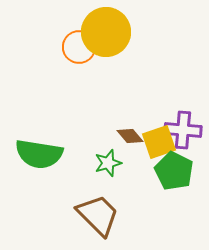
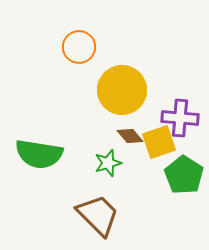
yellow circle: moved 16 px right, 58 px down
purple cross: moved 3 px left, 12 px up
green pentagon: moved 10 px right, 4 px down; rotated 6 degrees clockwise
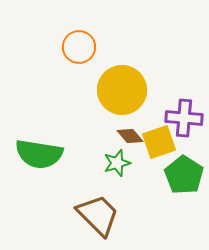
purple cross: moved 4 px right
green star: moved 9 px right
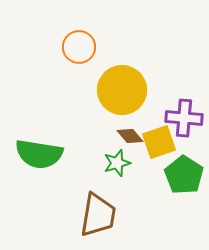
brown trapezoid: rotated 54 degrees clockwise
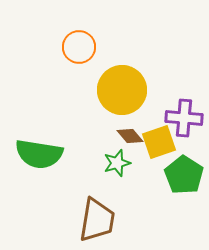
brown trapezoid: moved 1 px left, 5 px down
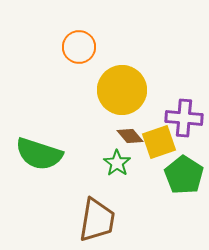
green semicircle: rotated 9 degrees clockwise
green star: rotated 20 degrees counterclockwise
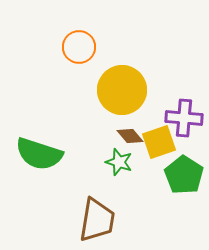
green star: moved 2 px right, 1 px up; rotated 16 degrees counterclockwise
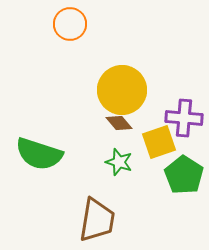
orange circle: moved 9 px left, 23 px up
brown diamond: moved 11 px left, 13 px up
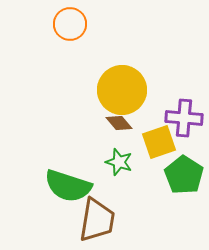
green semicircle: moved 29 px right, 32 px down
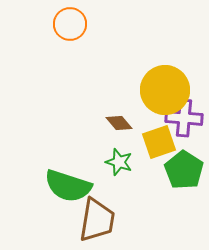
yellow circle: moved 43 px right
green pentagon: moved 5 px up
